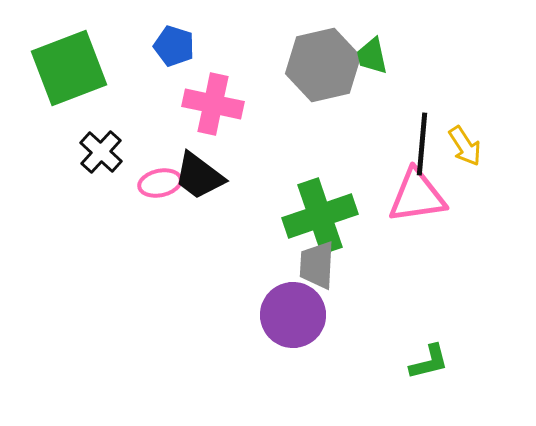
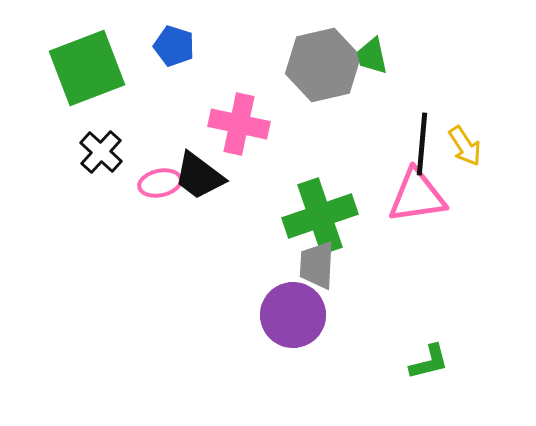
green square: moved 18 px right
pink cross: moved 26 px right, 20 px down
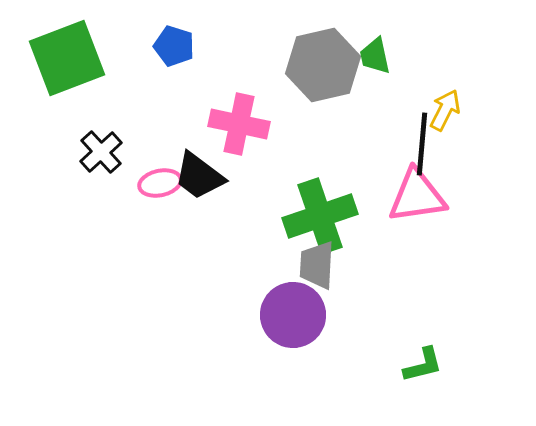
green trapezoid: moved 3 px right
green square: moved 20 px left, 10 px up
yellow arrow: moved 20 px left, 36 px up; rotated 120 degrees counterclockwise
black cross: rotated 6 degrees clockwise
green L-shape: moved 6 px left, 3 px down
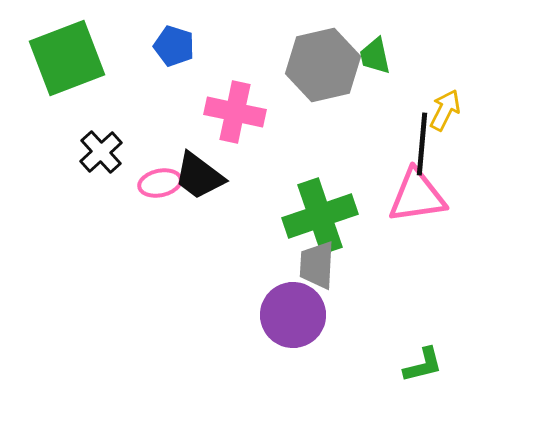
pink cross: moved 4 px left, 12 px up
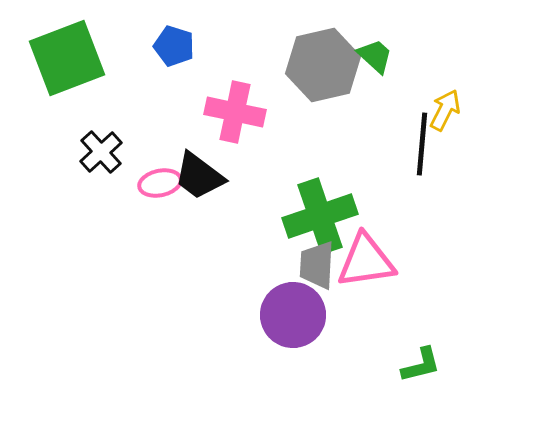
green trapezoid: rotated 144 degrees clockwise
pink triangle: moved 51 px left, 65 px down
green L-shape: moved 2 px left
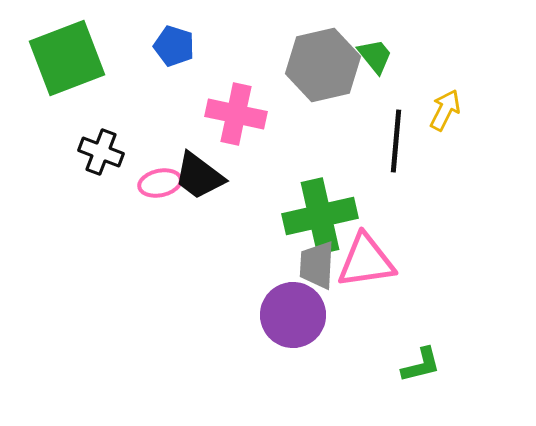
green trapezoid: rotated 9 degrees clockwise
pink cross: moved 1 px right, 2 px down
black line: moved 26 px left, 3 px up
black cross: rotated 27 degrees counterclockwise
green cross: rotated 6 degrees clockwise
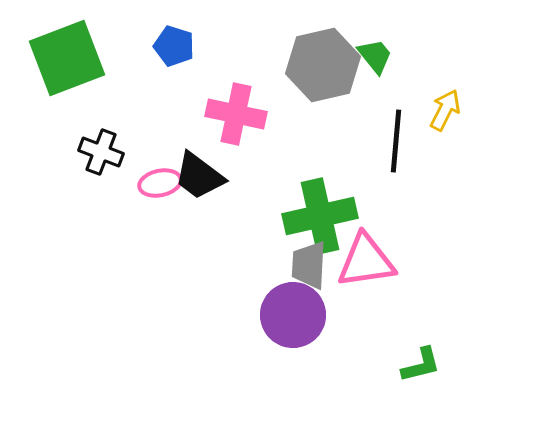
gray trapezoid: moved 8 px left
